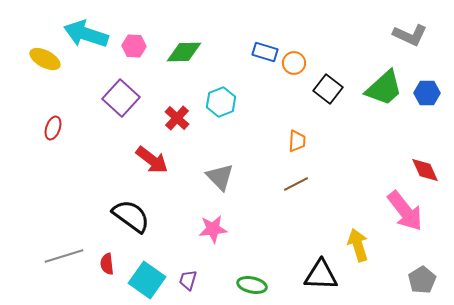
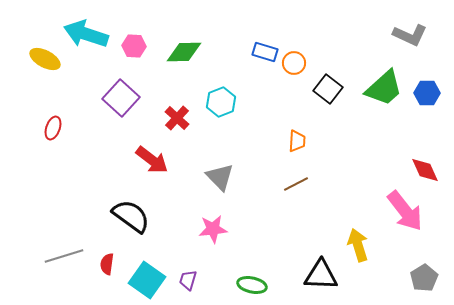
red semicircle: rotated 15 degrees clockwise
gray pentagon: moved 2 px right, 2 px up
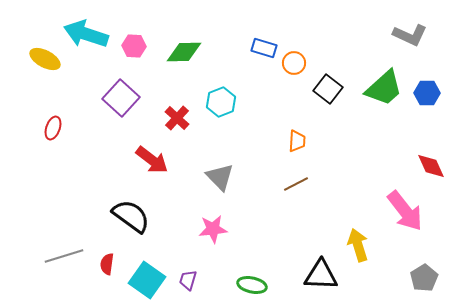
blue rectangle: moved 1 px left, 4 px up
red diamond: moved 6 px right, 4 px up
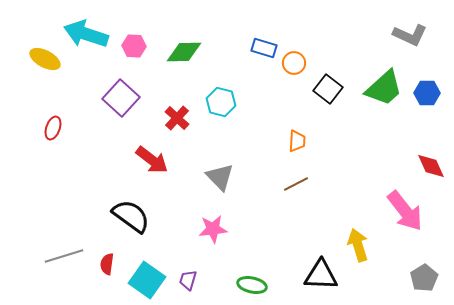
cyan hexagon: rotated 24 degrees counterclockwise
